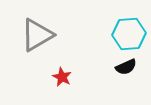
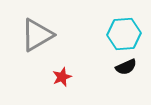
cyan hexagon: moved 5 px left
red star: rotated 24 degrees clockwise
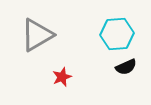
cyan hexagon: moved 7 px left
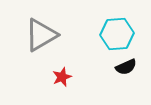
gray triangle: moved 4 px right
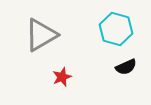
cyan hexagon: moved 1 px left, 5 px up; rotated 20 degrees clockwise
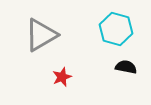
black semicircle: rotated 145 degrees counterclockwise
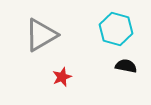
black semicircle: moved 1 px up
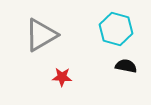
red star: rotated 24 degrees clockwise
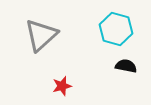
gray triangle: rotated 12 degrees counterclockwise
red star: moved 9 px down; rotated 18 degrees counterclockwise
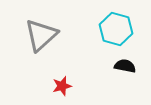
black semicircle: moved 1 px left
